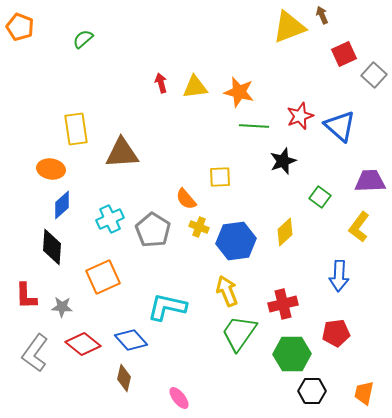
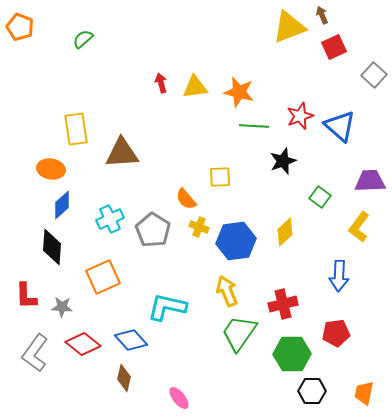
red square at (344, 54): moved 10 px left, 7 px up
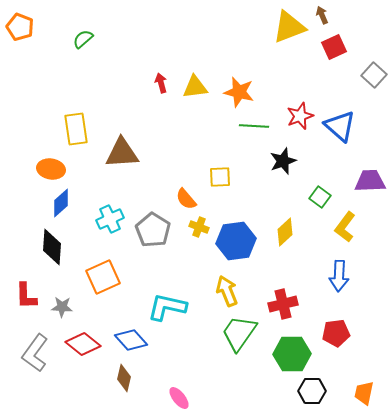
blue diamond at (62, 205): moved 1 px left, 2 px up
yellow L-shape at (359, 227): moved 14 px left
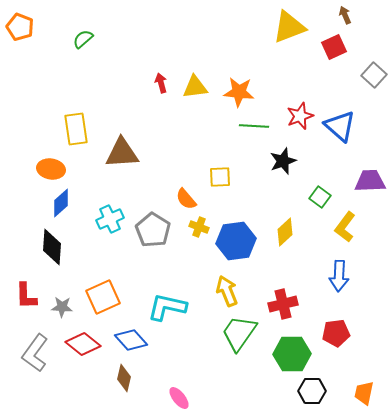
brown arrow at (322, 15): moved 23 px right
orange star at (239, 92): rotated 8 degrees counterclockwise
orange square at (103, 277): moved 20 px down
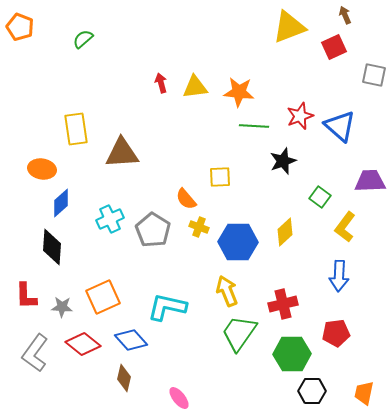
gray square at (374, 75): rotated 30 degrees counterclockwise
orange ellipse at (51, 169): moved 9 px left
blue hexagon at (236, 241): moved 2 px right, 1 px down; rotated 9 degrees clockwise
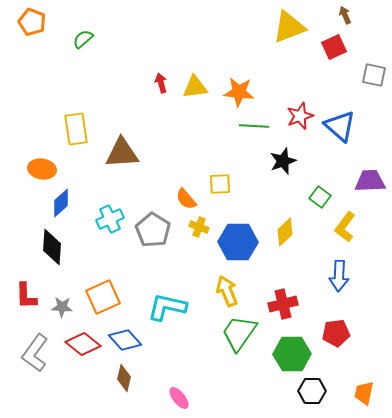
orange pentagon at (20, 27): moved 12 px right, 5 px up
yellow square at (220, 177): moved 7 px down
blue diamond at (131, 340): moved 6 px left
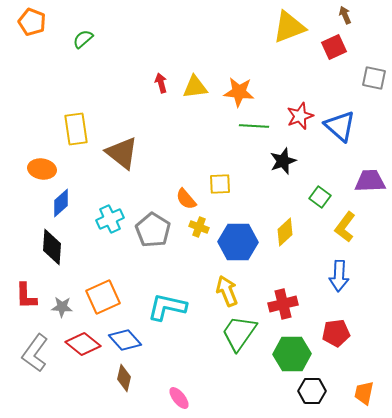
gray square at (374, 75): moved 3 px down
brown triangle at (122, 153): rotated 42 degrees clockwise
